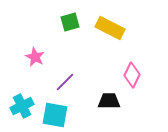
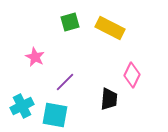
black trapezoid: moved 2 px up; rotated 95 degrees clockwise
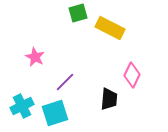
green square: moved 8 px right, 9 px up
cyan square: moved 2 px up; rotated 28 degrees counterclockwise
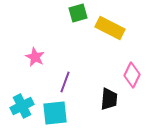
purple line: rotated 25 degrees counterclockwise
cyan square: rotated 12 degrees clockwise
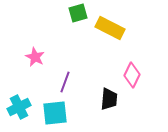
cyan cross: moved 3 px left, 1 px down
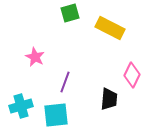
green square: moved 8 px left
cyan cross: moved 2 px right, 1 px up; rotated 10 degrees clockwise
cyan square: moved 1 px right, 2 px down
